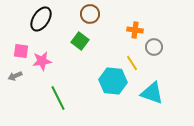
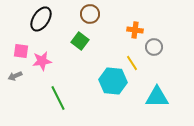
cyan triangle: moved 5 px right, 4 px down; rotated 20 degrees counterclockwise
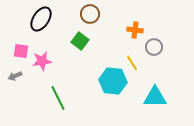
cyan triangle: moved 2 px left
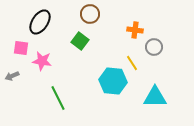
black ellipse: moved 1 px left, 3 px down
pink square: moved 3 px up
pink star: rotated 18 degrees clockwise
gray arrow: moved 3 px left
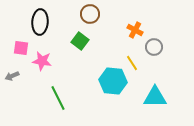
black ellipse: rotated 30 degrees counterclockwise
orange cross: rotated 21 degrees clockwise
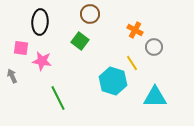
gray arrow: rotated 88 degrees clockwise
cyan hexagon: rotated 12 degrees clockwise
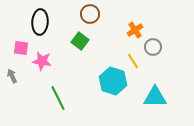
orange cross: rotated 28 degrees clockwise
gray circle: moved 1 px left
yellow line: moved 1 px right, 2 px up
